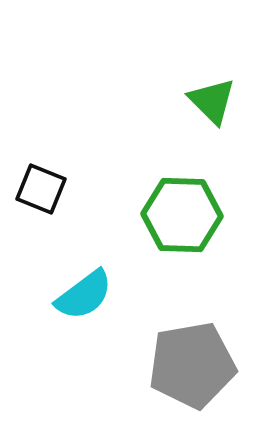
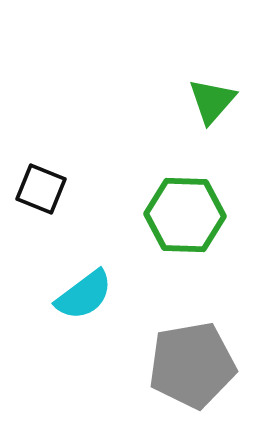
green triangle: rotated 26 degrees clockwise
green hexagon: moved 3 px right
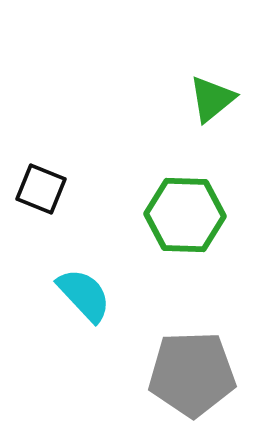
green triangle: moved 2 px up; rotated 10 degrees clockwise
cyan semicircle: rotated 96 degrees counterclockwise
gray pentagon: moved 9 px down; rotated 8 degrees clockwise
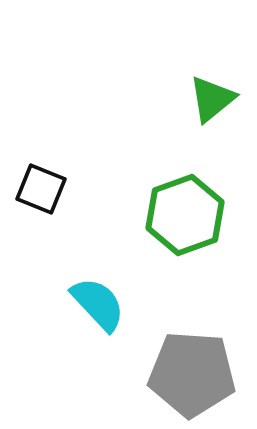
green hexagon: rotated 22 degrees counterclockwise
cyan semicircle: moved 14 px right, 9 px down
gray pentagon: rotated 6 degrees clockwise
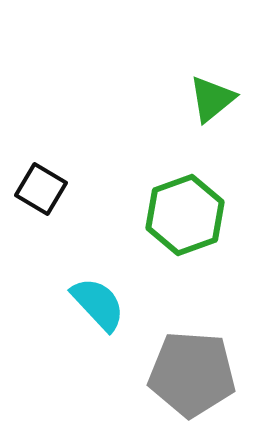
black square: rotated 9 degrees clockwise
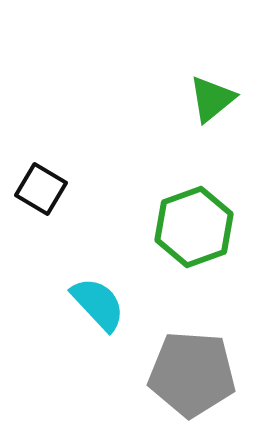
green hexagon: moved 9 px right, 12 px down
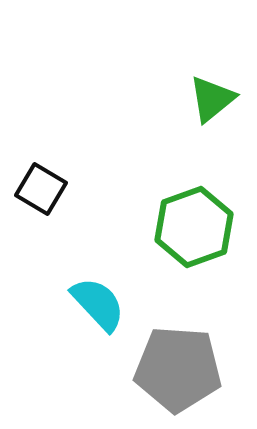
gray pentagon: moved 14 px left, 5 px up
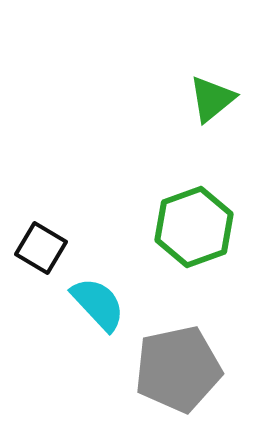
black square: moved 59 px down
gray pentagon: rotated 16 degrees counterclockwise
